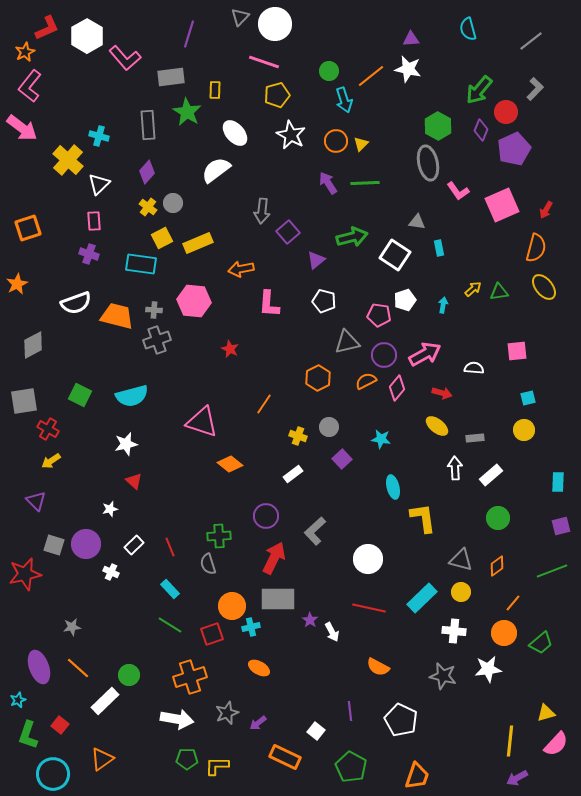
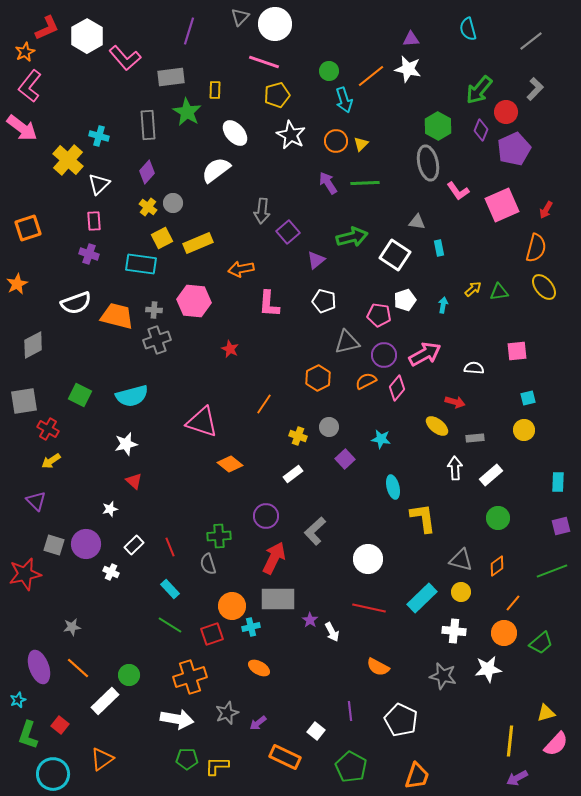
purple line at (189, 34): moved 3 px up
red arrow at (442, 393): moved 13 px right, 9 px down
purple square at (342, 459): moved 3 px right
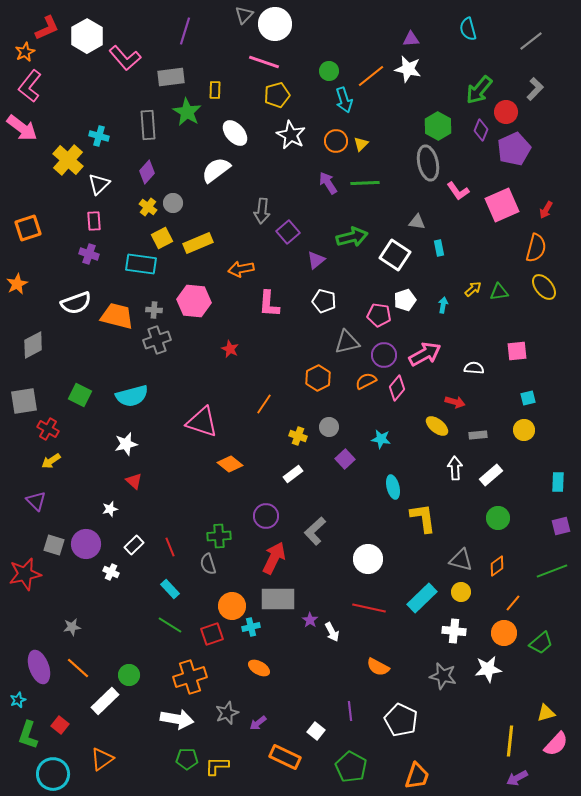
gray triangle at (240, 17): moved 4 px right, 2 px up
purple line at (189, 31): moved 4 px left
gray rectangle at (475, 438): moved 3 px right, 3 px up
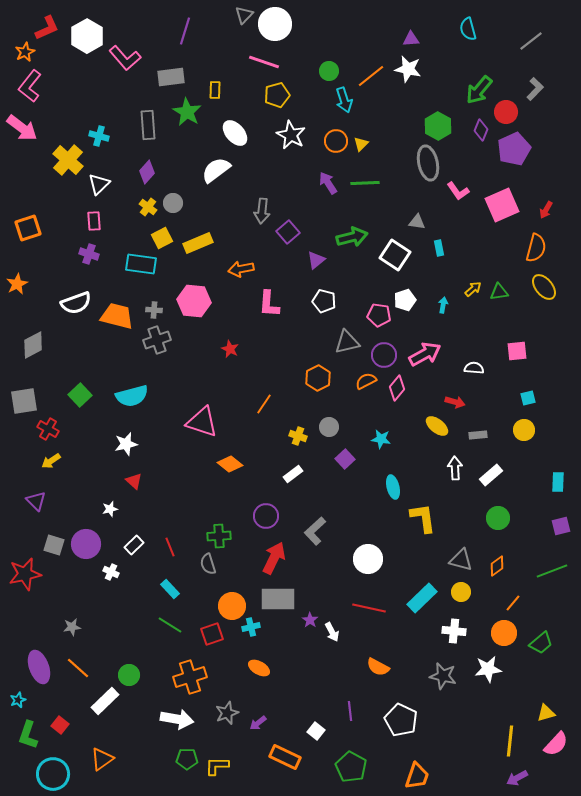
green square at (80, 395): rotated 20 degrees clockwise
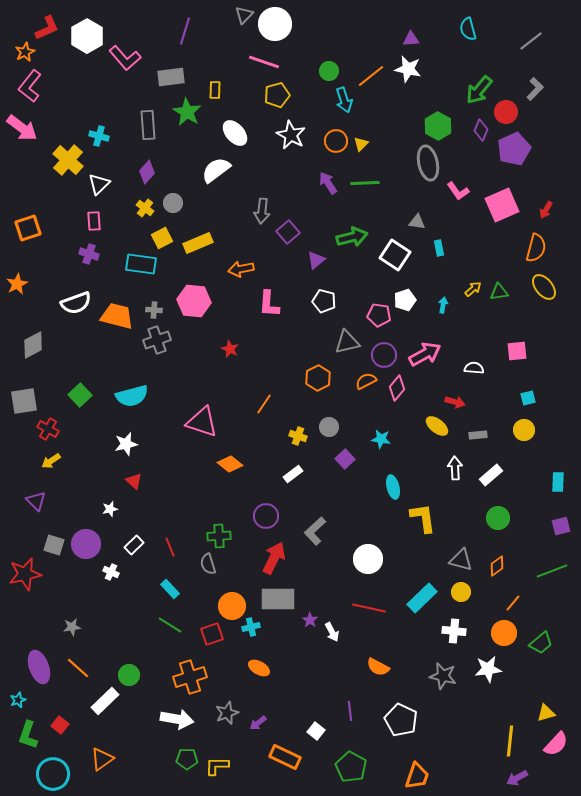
yellow cross at (148, 207): moved 3 px left, 1 px down
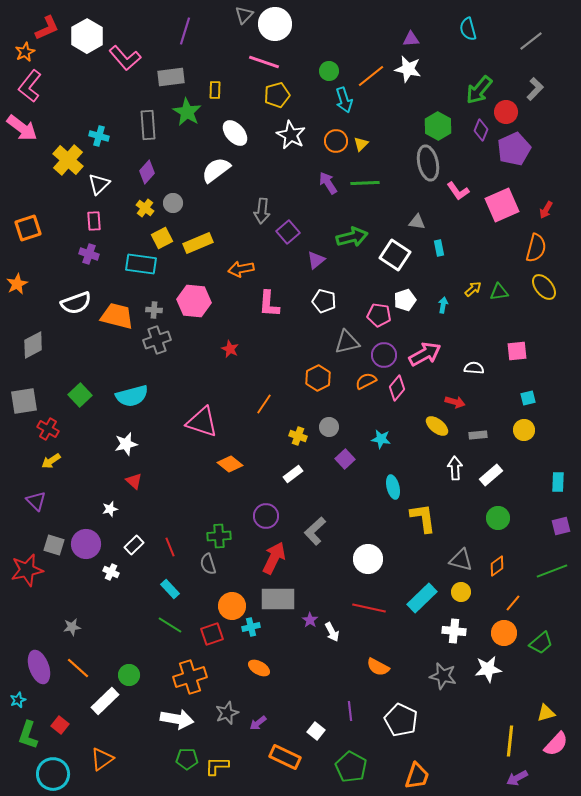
red star at (25, 574): moved 2 px right, 4 px up
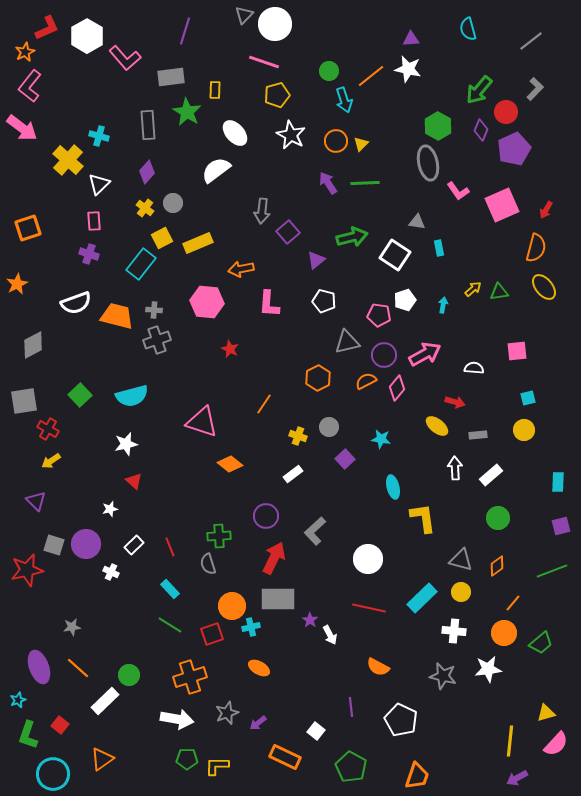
cyan rectangle at (141, 264): rotated 60 degrees counterclockwise
pink hexagon at (194, 301): moved 13 px right, 1 px down
white arrow at (332, 632): moved 2 px left, 3 px down
purple line at (350, 711): moved 1 px right, 4 px up
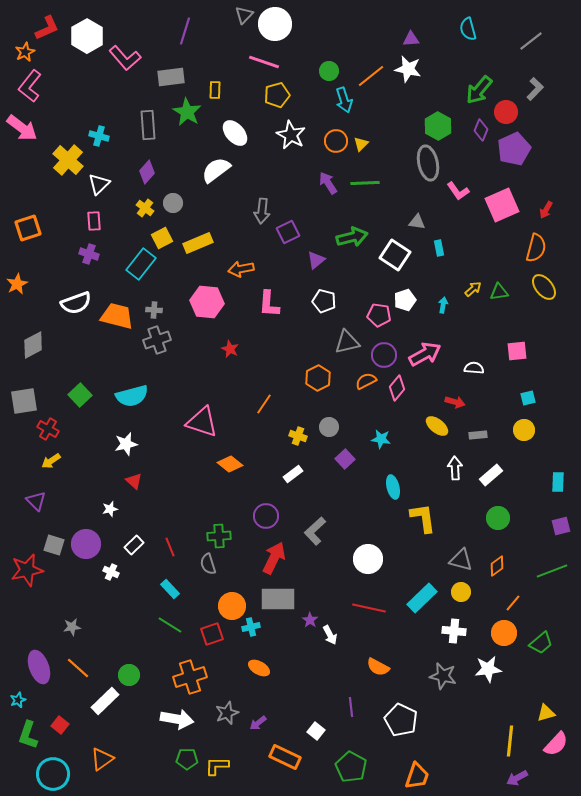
purple square at (288, 232): rotated 15 degrees clockwise
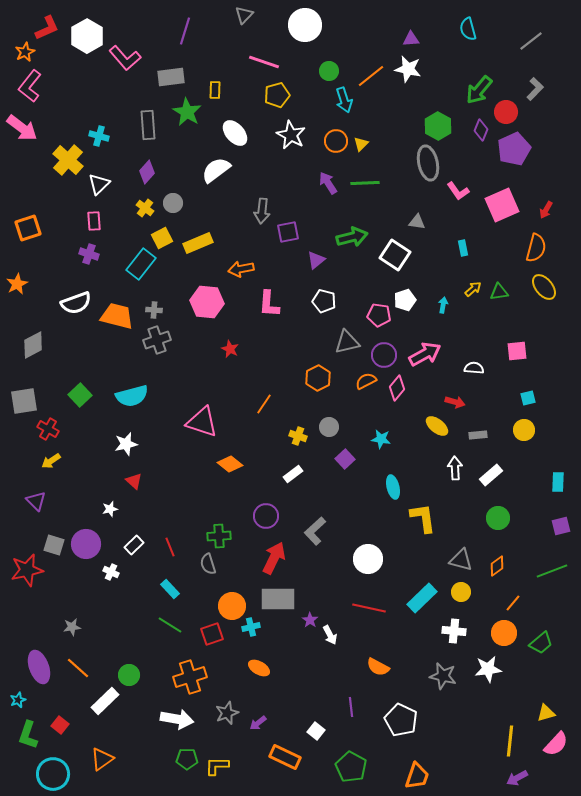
white circle at (275, 24): moved 30 px right, 1 px down
purple square at (288, 232): rotated 15 degrees clockwise
cyan rectangle at (439, 248): moved 24 px right
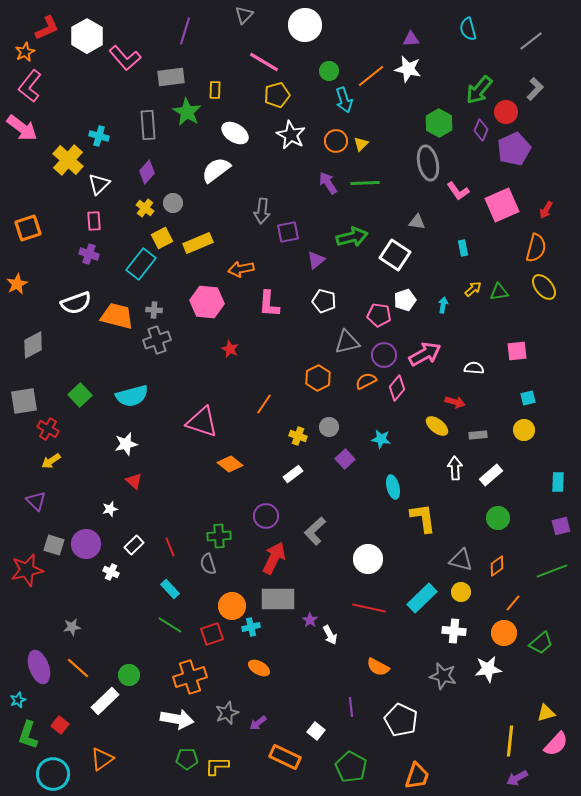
pink line at (264, 62): rotated 12 degrees clockwise
green hexagon at (438, 126): moved 1 px right, 3 px up
white ellipse at (235, 133): rotated 16 degrees counterclockwise
